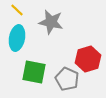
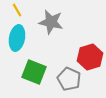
yellow line: rotated 16 degrees clockwise
red hexagon: moved 2 px right, 2 px up
green square: rotated 10 degrees clockwise
gray pentagon: moved 2 px right
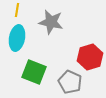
yellow line: rotated 40 degrees clockwise
gray pentagon: moved 1 px right, 3 px down
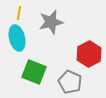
yellow line: moved 2 px right, 3 px down
gray star: rotated 25 degrees counterclockwise
cyan ellipse: rotated 25 degrees counterclockwise
red hexagon: moved 1 px left, 3 px up; rotated 10 degrees counterclockwise
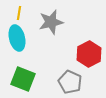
green square: moved 11 px left, 7 px down
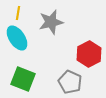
yellow line: moved 1 px left
cyan ellipse: rotated 20 degrees counterclockwise
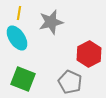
yellow line: moved 1 px right
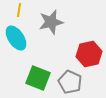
yellow line: moved 3 px up
cyan ellipse: moved 1 px left
red hexagon: rotated 15 degrees clockwise
green square: moved 15 px right, 1 px up
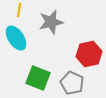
gray pentagon: moved 2 px right, 1 px down
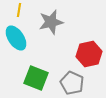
green square: moved 2 px left
